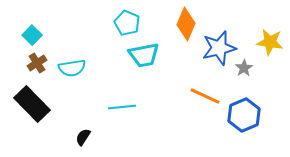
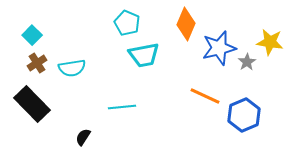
gray star: moved 3 px right, 6 px up
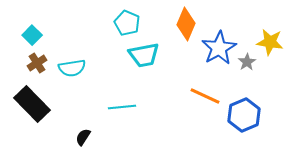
blue star: rotated 16 degrees counterclockwise
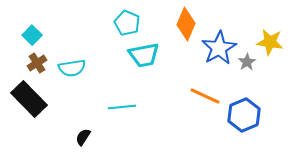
black rectangle: moved 3 px left, 5 px up
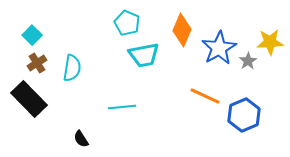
orange diamond: moved 4 px left, 6 px down
yellow star: rotated 12 degrees counterclockwise
gray star: moved 1 px right, 1 px up
cyan semicircle: rotated 72 degrees counterclockwise
black semicircle: moved 2 px left, 2 px down; rotated 66 degrees counterclockwise
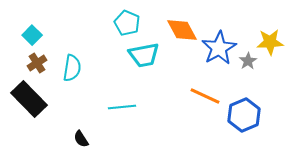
orange diamond: rotated 52 degrees counterclockwise
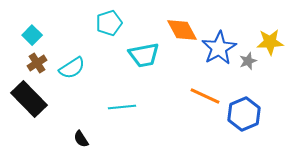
cyan pentagon: moved 18 px left; rotated 30 degrees clockwise
gray star: rotated 12 degrees clockwise
cyan semicircle: rotated 48 degrees clockwise
blue hexagon: moved 1 px up
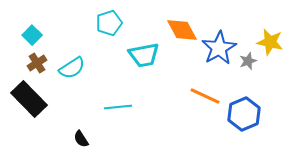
yellow star: rotated 16 degrees clockwise
cyan line: moved 4 px left
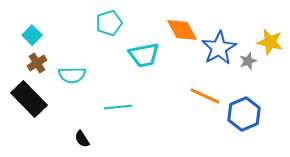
cyan semicircle: moved 7 px down; rotated 32 degrees clockwise
black semicircle: moved 1 px right
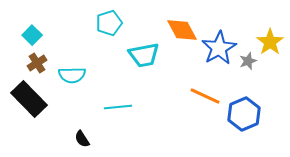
yellow star: rotated 24 degrees clockwise
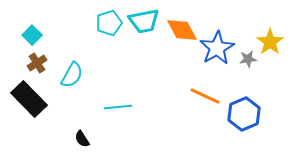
blue star: moved 2 px left
cyan trapezoid: moved 34 px up
gray star: moved 2 px up; rotated 12 degrees clockwise
cyan semicircle: rotated 60 degrees counterclockwise
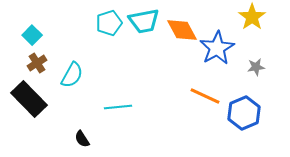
yellow star: moved 18 px left, 25 px up
gray star: moved 8 px right, 8 px down
blue hexagon: moved 1 px up
